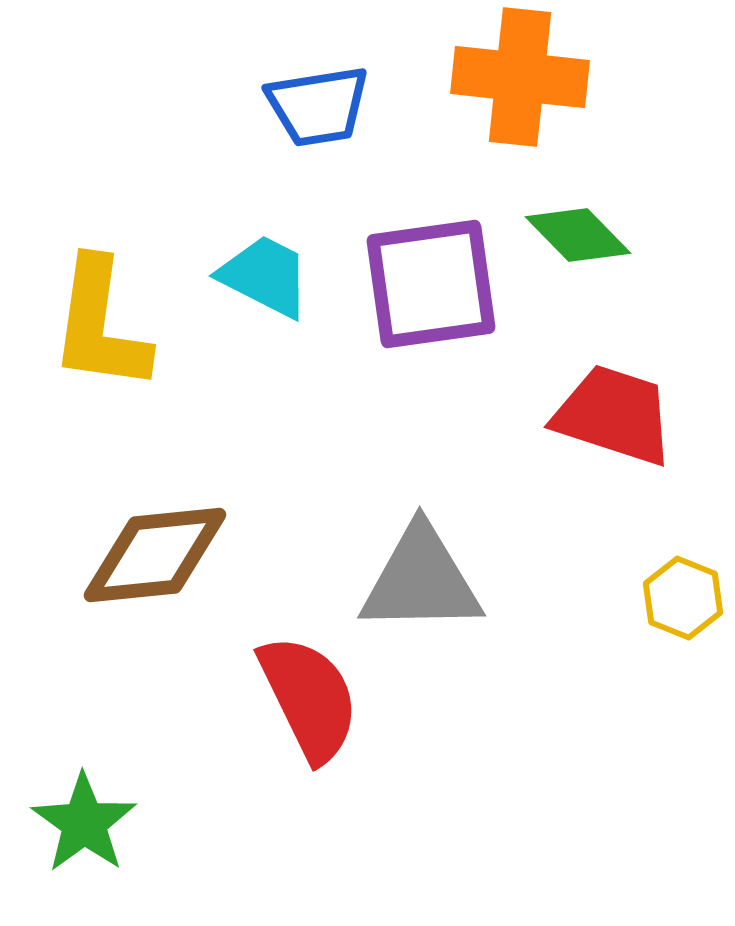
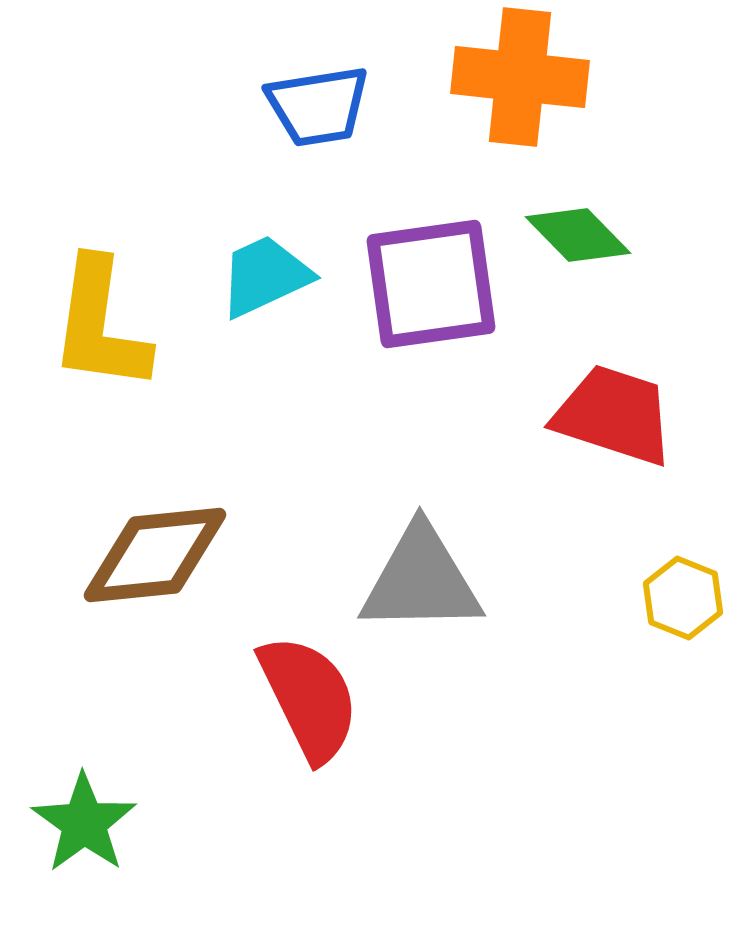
cyan trapezoid: rotated 52 degrees counterclockwise
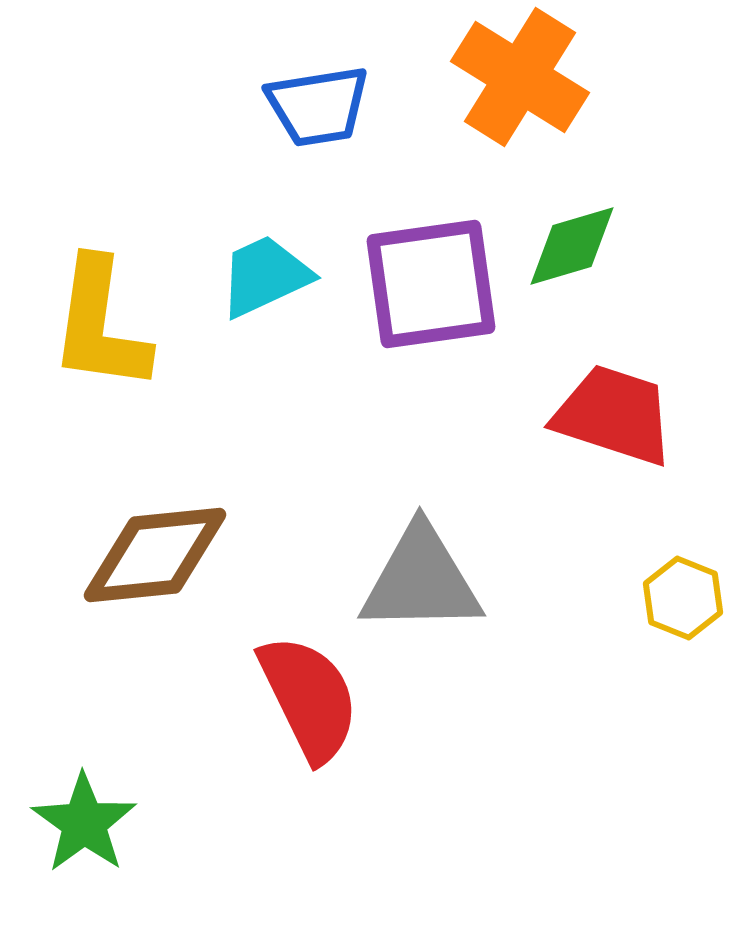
orange cross: rotated 26 degrees clockwise
green diamond: moved 6 px left, 11 px down; rotated 62 degrees counterclockwise
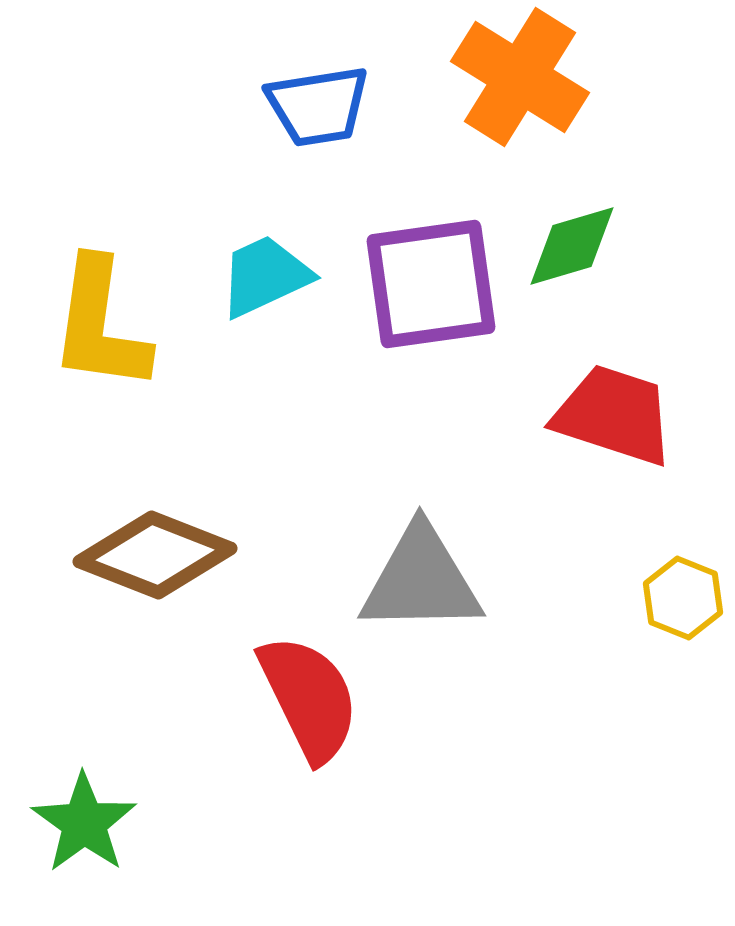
brown diamond: rotated 27 degrees clockwise
